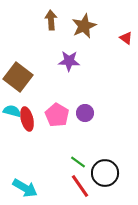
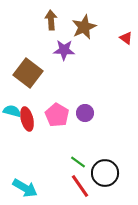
brown star: moved 1 px down
purple star: moved 5 px left, 11 px up
brown square: moved 10 px right, 4 px up
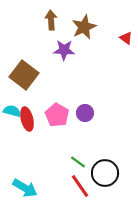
brown square: moved 4 px left, 2 px down
